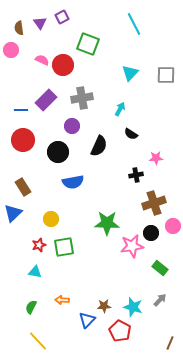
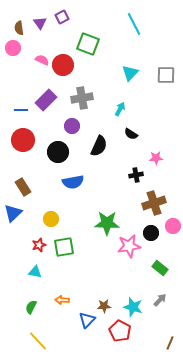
pink circle at (11, 50): moved 2 px right, 2 px up
pink star at (132, 246): moved 3 px left
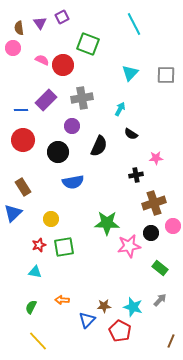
brown line at (170, 343): moved 1 px right, 2 px up
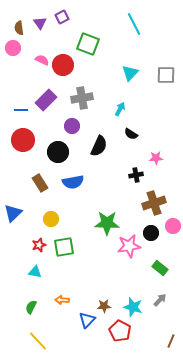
brown rectangle at (23, 187): moved 17 px right, 4 px up
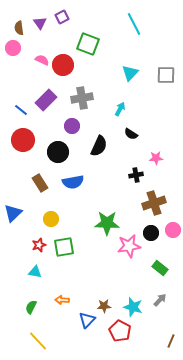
blue line at (21, 110): rotated 40 degrees clockwise
pink circle at (173, 226): moved 4 px down
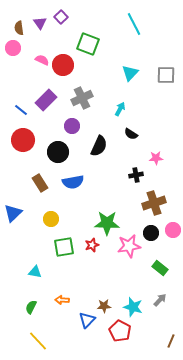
purple square at (62, 17): moved 1 px left; rotated 16 degrees counterclockwise
gray cross at (82, 98): rotated 15 degrees counterclockwise
red star at (39, 245): moved 53 px right
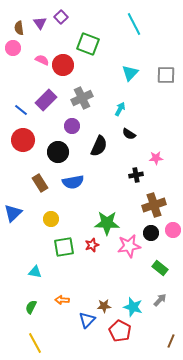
black semicircle at (131, 134): moved 2 px left
brown cross at (154, 203): moved 2 px down
yellow line at (38, 341): moved 3 px left, 2 px down; rotated 15 degrees clockwise
